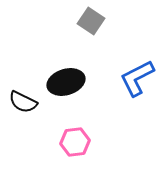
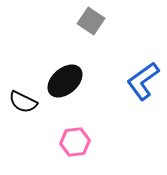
blue L-shape: moved 6 px right, 3 px down; rotated 9 degrees counterclockwise
black ellipse: moved 1 px left, 1 px up; rotated 24 degrees counterclockwise
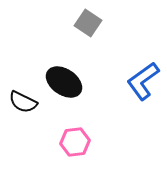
gray square: moved 3 px left, 2 px down
black ellipse: moved 1 px left, 1 px down; rotated 75 degrees clockwise
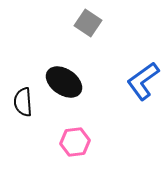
black semicircle: rotated 60 degrees clockwise
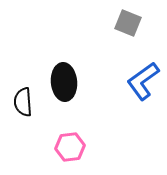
gray square: moved 40 px right; rotated 12 degrees counterclockwise
black ellipse: rotated 51 degrees clockwise
pink hexagon: moved 5 px left, 5 px down
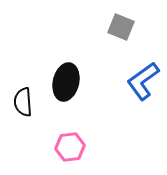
gray square: moved 7 px left, 4 px down
black ellipse: moved 2 px right; rotated 18 degrees clockwise
